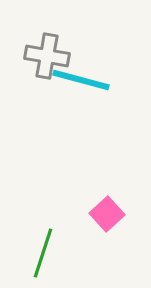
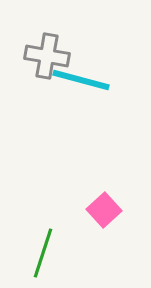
pink square: moved 3 px left, 4 px up
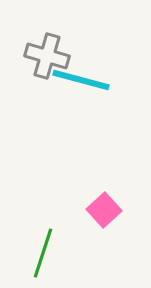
gray cross: rotated 6 degrees clockwise
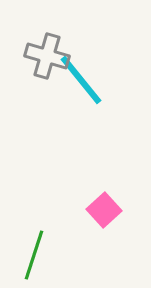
cyan line: rotated 36 degrees clockwise
green line: moved 9 px left, 2 px down
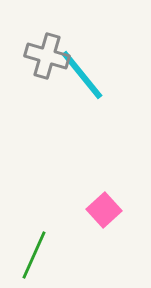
cyan line: moved 1 px right, 5 px up
green line: rotated 6 degrees clockwise
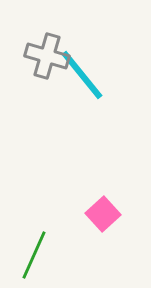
pink square: moved 1 px left, 4 px down
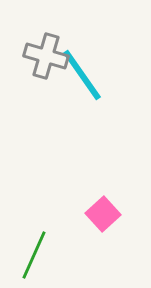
gray cross: moved 1 px left
cyan line: rotated 4 degrees clockwise
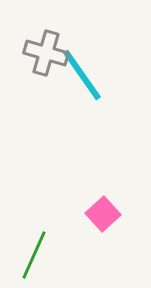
gray cross: moved 3 px up
